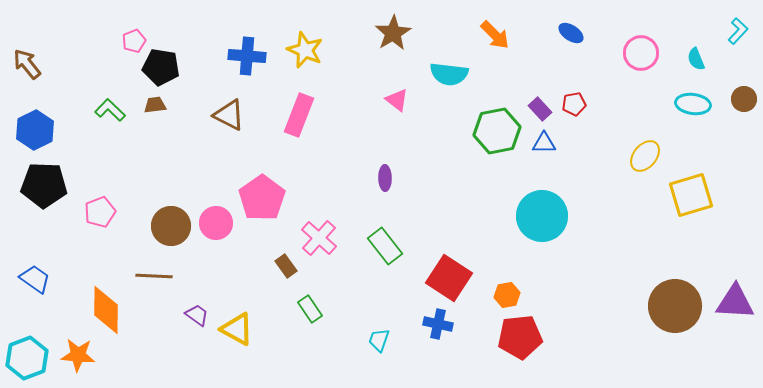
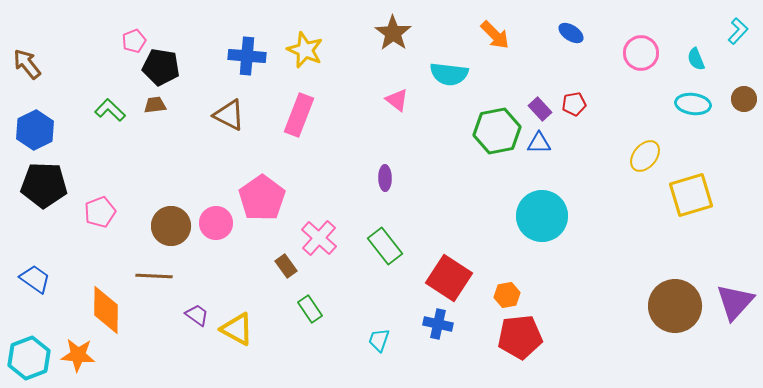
brown star at (393, 33): rotated 6 degrees counterclockwise
blue triangle at (544, 143): moved 5 px left
purple triangle at (735, 302): rotated 51 degrees counterclockwise
cyan hexagon at (27, 358): moved 2 px right
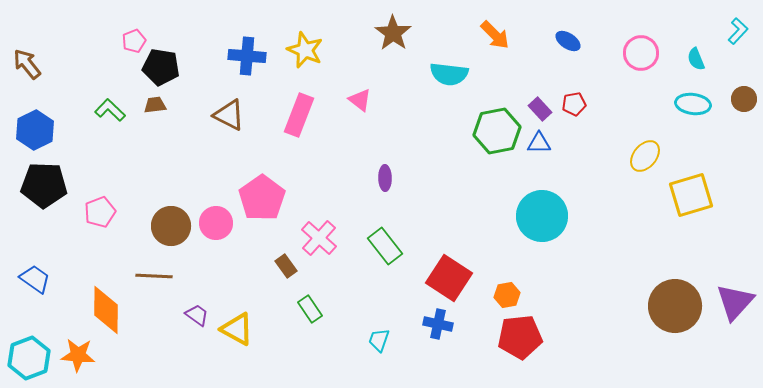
blue ellipse at (571, 33): moved 3 px left, 8 px down
pink triangle at (397, 100): moved 37 px left
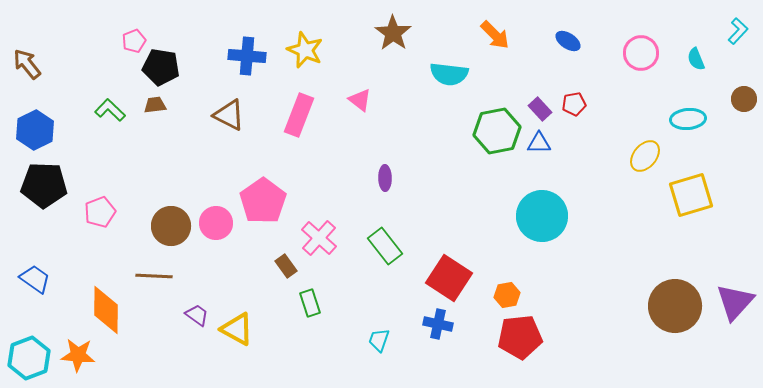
cyan ellipse at (693, 104): moved 5 px left, 15 px down; rotated 12 degrees counterclockwise
pink pentagon at (262, 198): moved 1 px right, 3 px down
green rectangle at (310, 309): moved 6 px up; rotated 16 degrees clockwise
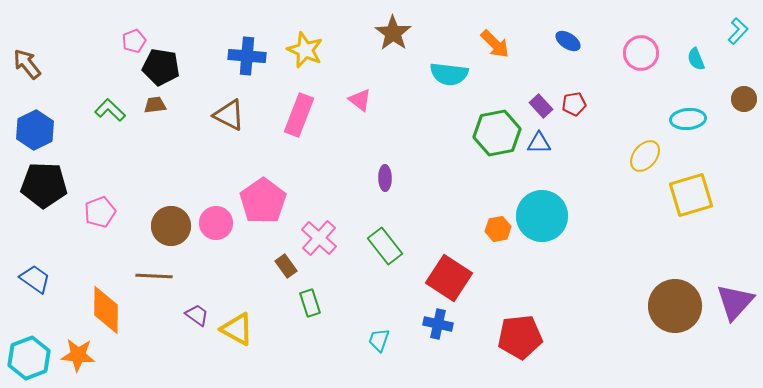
orange arrow at (495, 35): moved 9 px down
purple rectangle at (540, 109): moved 1 px right, 3 px up
green hexagon at (497, 131): moved 2 px down
orange hexagon at (507, 295): moved 9 px left, 66 px up
